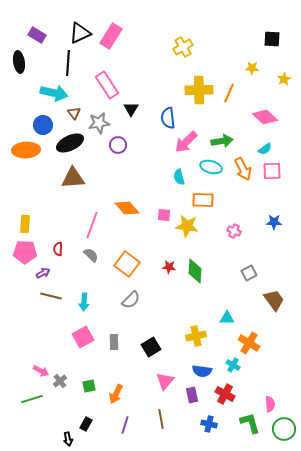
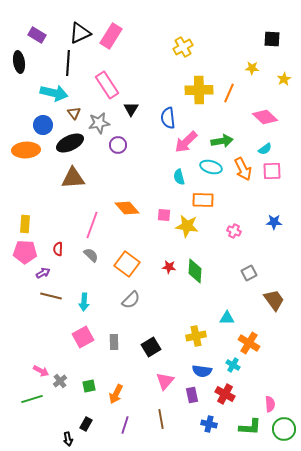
green L-shape at (250, 423): moved 4 px down; rotated 110 degrees clockwise
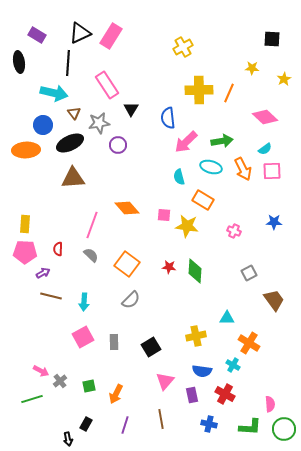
orange rectangle at (203, 200): rotated 30 degrees clockwise
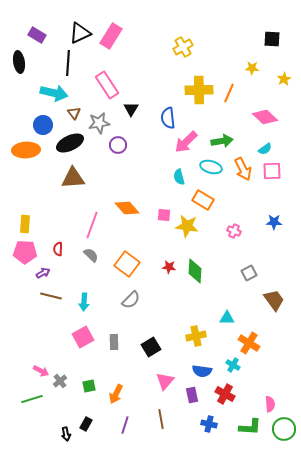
black arrow at (68, 439): moved 2 px left, 5 px up
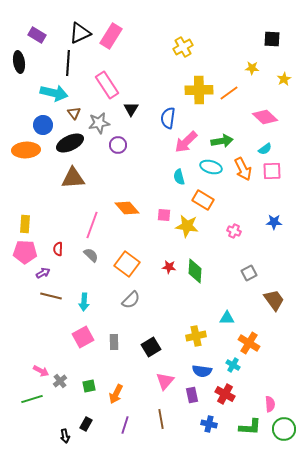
orange line at (229, 93): rotated 30 degrees clockwise
blue semicircle at (168, 118): rotated 15 degrees clockwise
black arrow at (66, 434): moved 1 px left, 2 px down
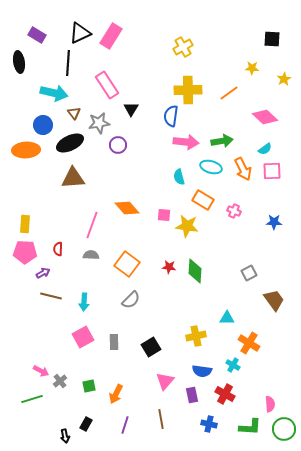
yellow cross at (199, 90): moved 11 px left
blue semicircle at (168, 118): moved 3 px right, 2 px up
pink arrow at (186, 142): rotated 130 degrees counterclockwise
pink cross at (234, 231): moved 20 px up
gray semicircle at (91, 255): rotated 42 degrees counterclockwise
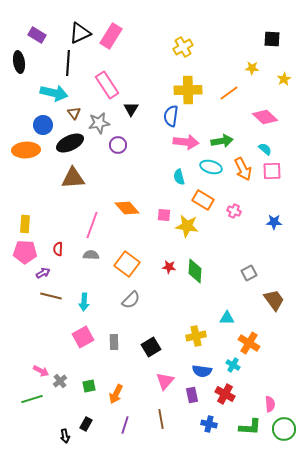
cyan semicircle at (265, 149): rotated 104 degrees counterclockwise
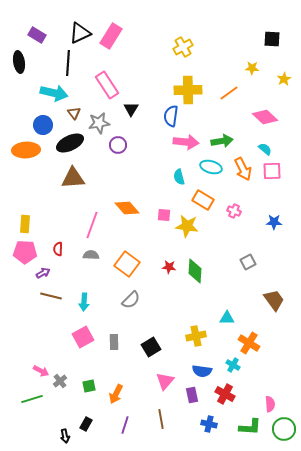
gray square at (249, 273): moved 1 px left, 11 px up
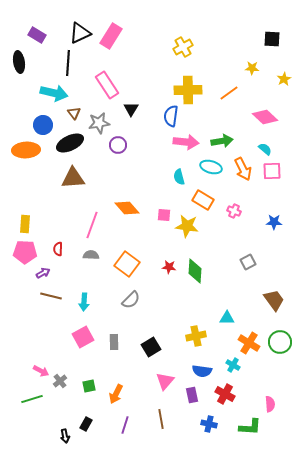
green circle at (284, 429): moved 4 px left, 87 px up
